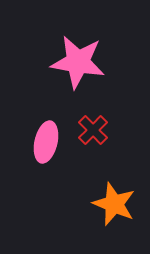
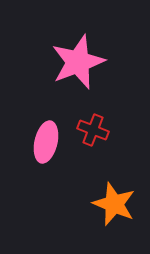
pink star: rotated 30 degrees counterclockwise
red cross: rotated 24 degrees counterclockwise
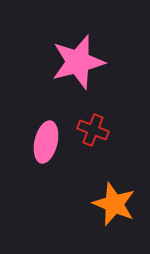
pink star: rotated 6 degrees clockwise
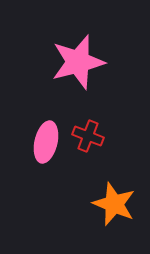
red cross: moved 5 px left, 6 px down
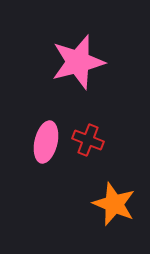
red cross: moved 4 px down
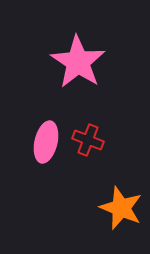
pink star: rotated 24 degrees counterclockwise
orange star: moved 7 px right, 4 px down
